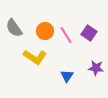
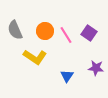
gray semicircle: moved 1 px right, 2 px down; rotated 12 degrees clockwise
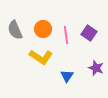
orange circle: moved 2 px left, 2 px up
pink line: rotated 24 degrees clockwise
yellow L-shape: moved 6 px right
purple star: rotated 14 degrees clockwise
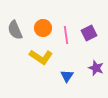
orange circle: moved 1 px up
purple square: rotated 28 degrees clockwise
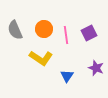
orange circle: moved 1 px right, 1 px down
yellow L-shape: moved 1 px down
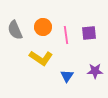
orange circle: moved 1 px left, 2 px up
purple square: rotated 21 degrees clockwise
purple star: moved 1 px left, 3 px down; rotated 21 degrees counterclockwise
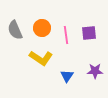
orange circle: moved 1 px left, 1 px down
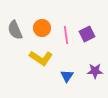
purple square: moved 2 px left, 1 px down; rotated 21 degrees counterclockwise
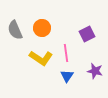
pink line: moved 18 px down
purple star: rotated 14 degrees clockwise
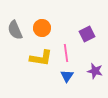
yellow L-shape: rotated 25 degrees counterclockwise
